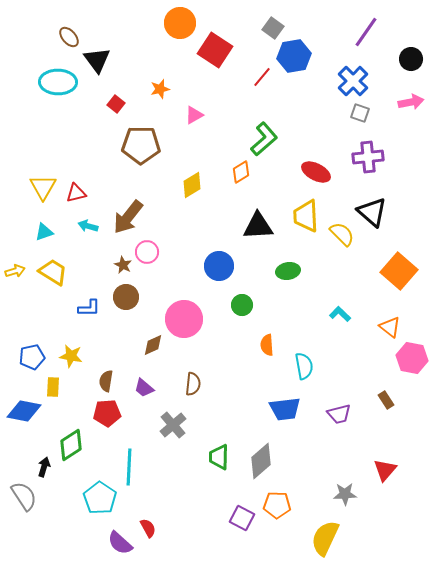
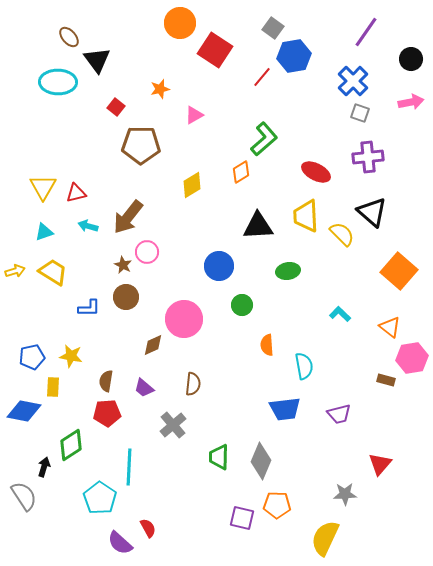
red square at (116, 104): moved 3 px down
pink hexagon at (412, 358): rotated 20 degrees counterclockwise
brown rectangle at (386, 400): moved 20 px up; rotated 42 degrees counterclockwise
gray diamond at (261, 461): rotated 27 degrees counterclockwise
red triangle at (385, 470): moved 5 px left, 6 px up
purple square at (242, 518): rotated 15 degrees counterclockwise
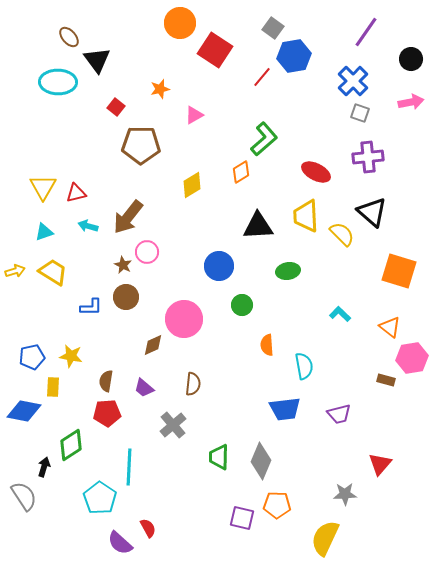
orange square at (399, 271): rotated 24 degrees counterclockwise
blue L-shape at (89, 308): moved 2 px right, 1 px up
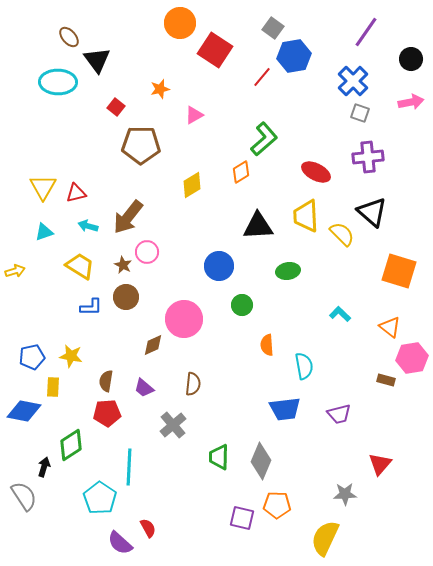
yellow trapezoid at (53, 272): moved 27 px right, 6 px up
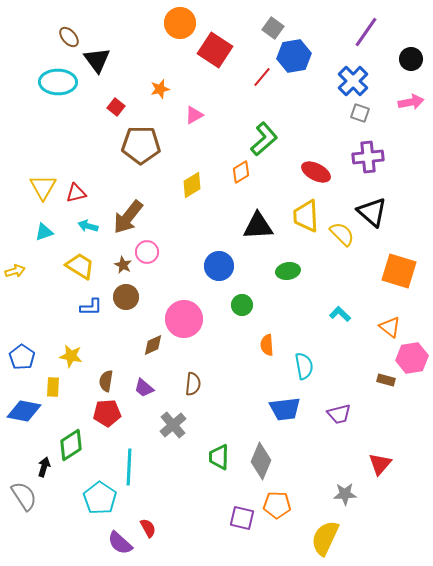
blue pentagon at (32, 357): moved 10 px left; rotated 25 degrees counterclockwise
